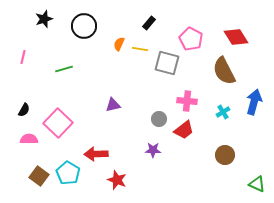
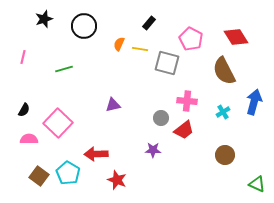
gray circle: moved 2 px right, 1 px up
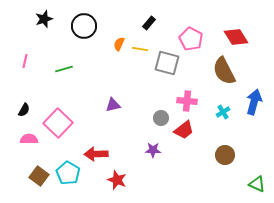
pink line: moved 2 px right, 4 px down
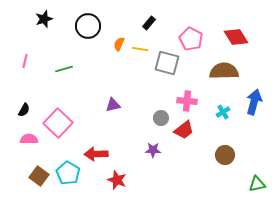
black circle: moved 4 px right
brown semicircle: rotated 116 degrees clockwise
green triangle: rotated 36 degrees counterclockwise
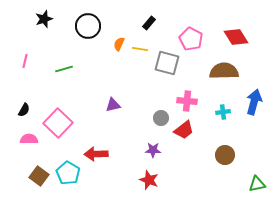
cyan cross: rotated 24 degrees clockwise
red star: moved 32 px right
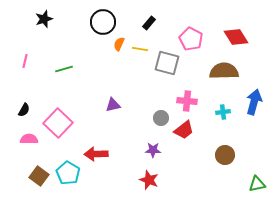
black circle: moved 15 px right, 4 px up
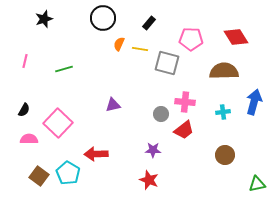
black circle: moved 4 px up
pink pentagon: rotated 25 degrees counterclockwise
pink cross: moved 2 px left, 1 px down
gray circle: moved 4 px up
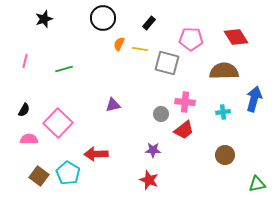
blue arrow: moved 3 px up
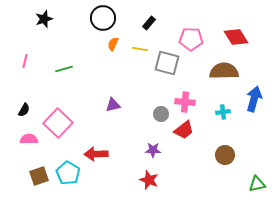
orange semicircle: moved 6 px left
brown square: rotated 36 degrees clockwise
